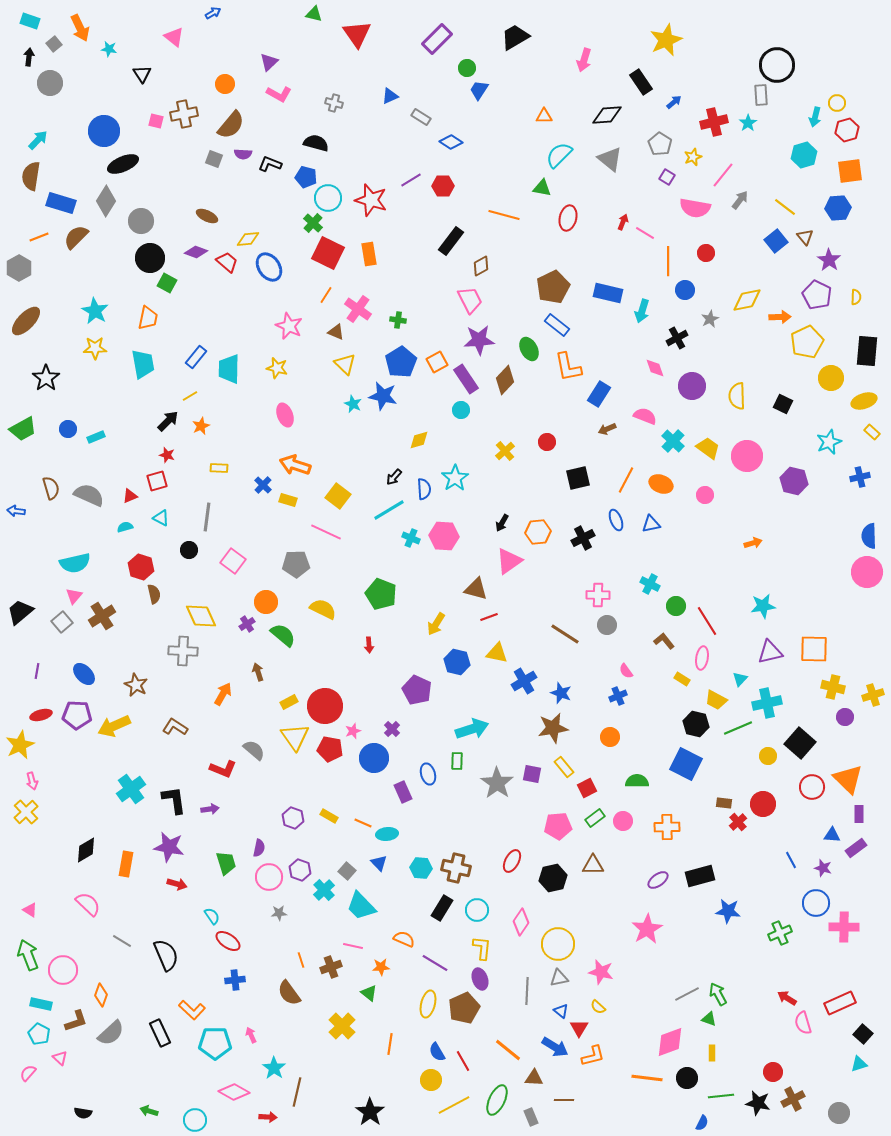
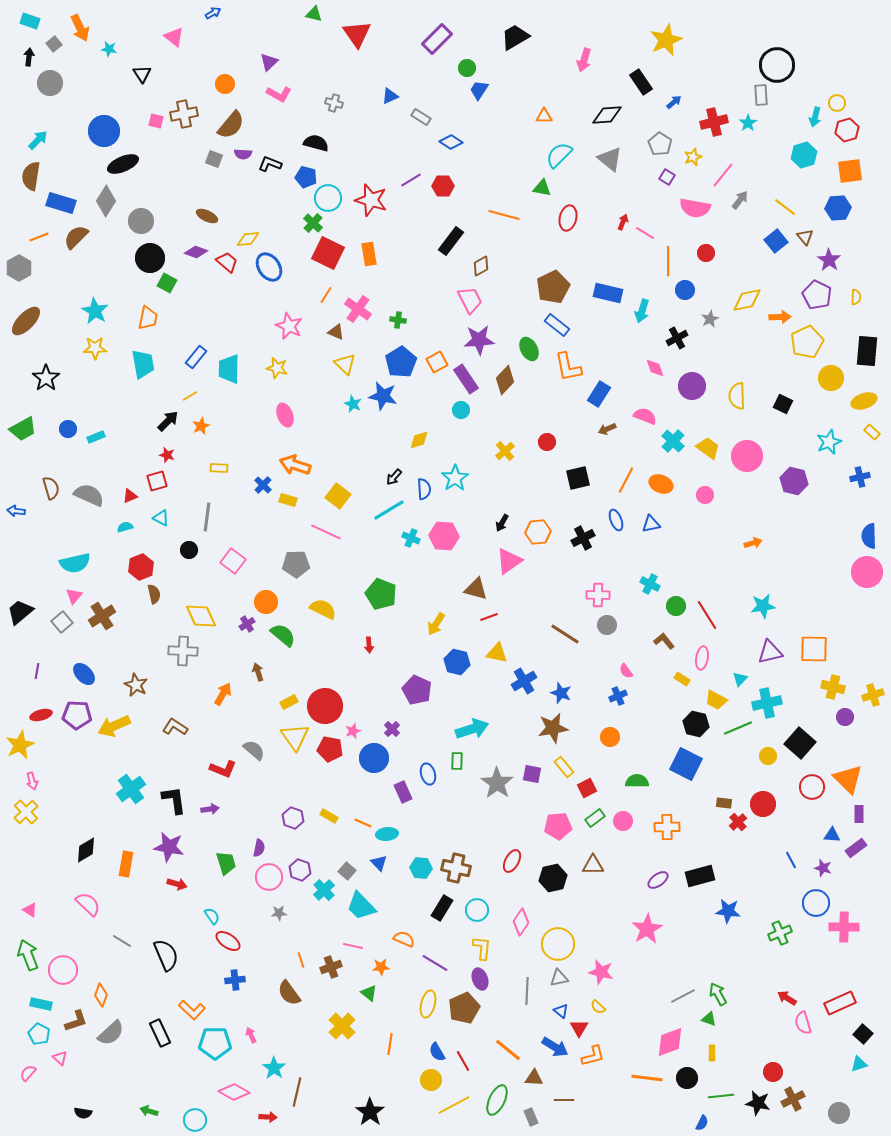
red hexagon at (141, 567): rotated 20 degrees clockwise
red line at (707, 621): moved 6 px up
gray line at (687, 994): moved 4 px left, 2 px down
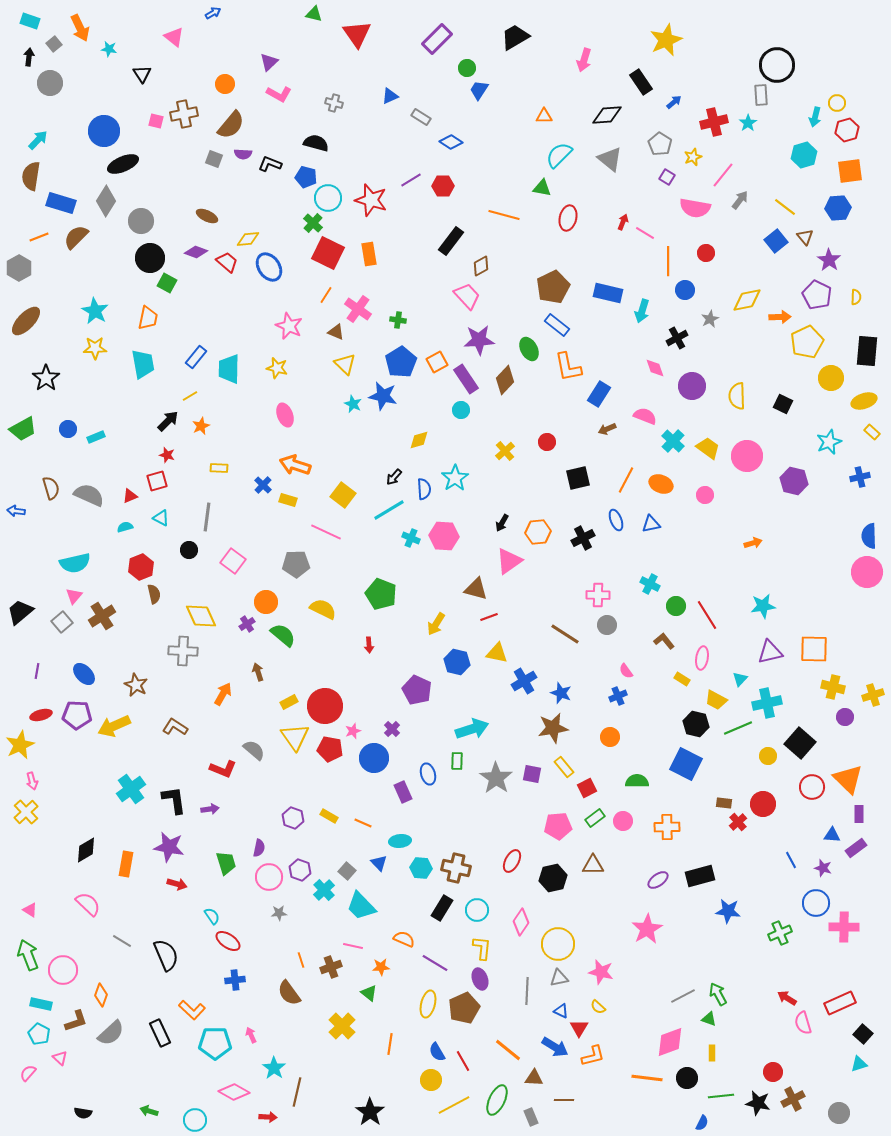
pink trapezoid at (470, 300): moved 3 px left, 4 px up; rotated 16 degrees counterclockwise
yellow square at (338, 496): moved 5 px right, 1 px up
gray star at (497, 783): moved 1 px left, 5 px up
cyan ellipse at (387, 834): moved 13 px right, 7 px down
blue triangle at (561, 1011): rotated 14 degrees counterclockwise
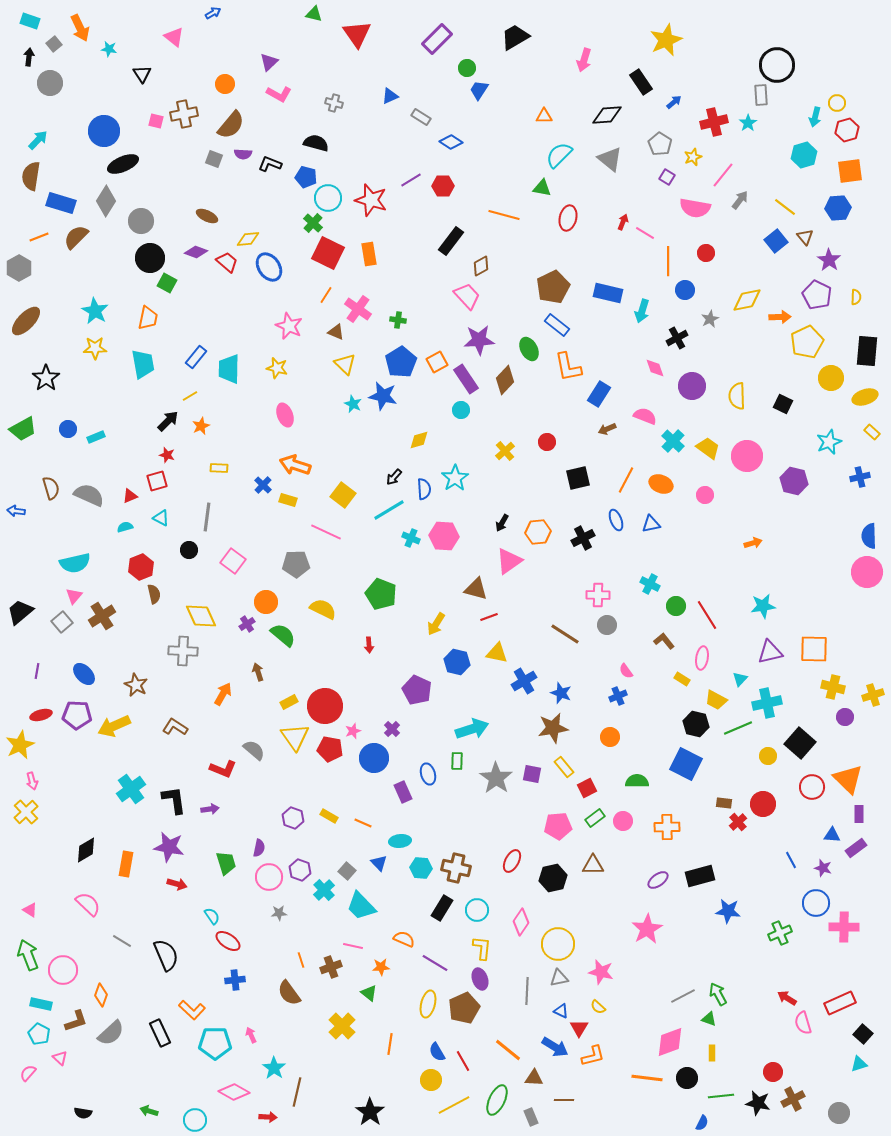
yellow ellipse at (864, 401): moved 1 px right, 4 px up
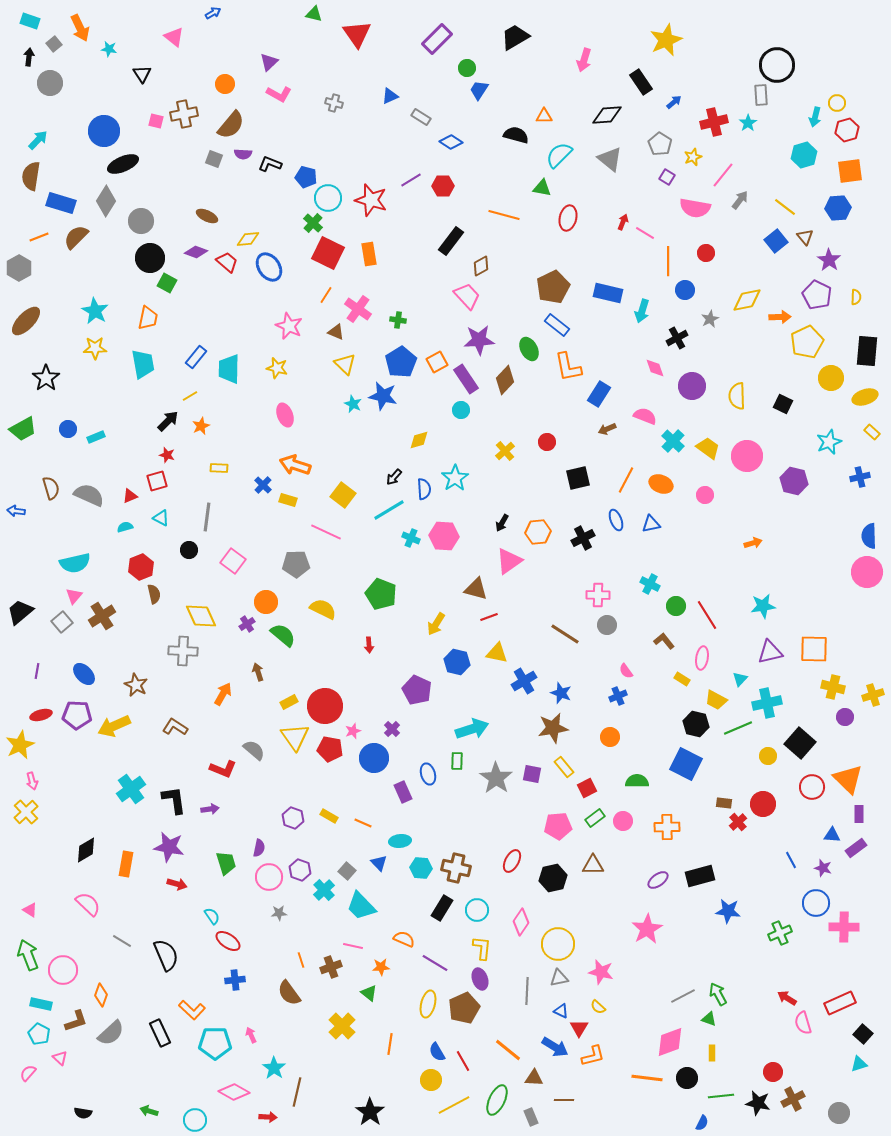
black semicircle at (316, 143): moved 200 px right, 8 px up
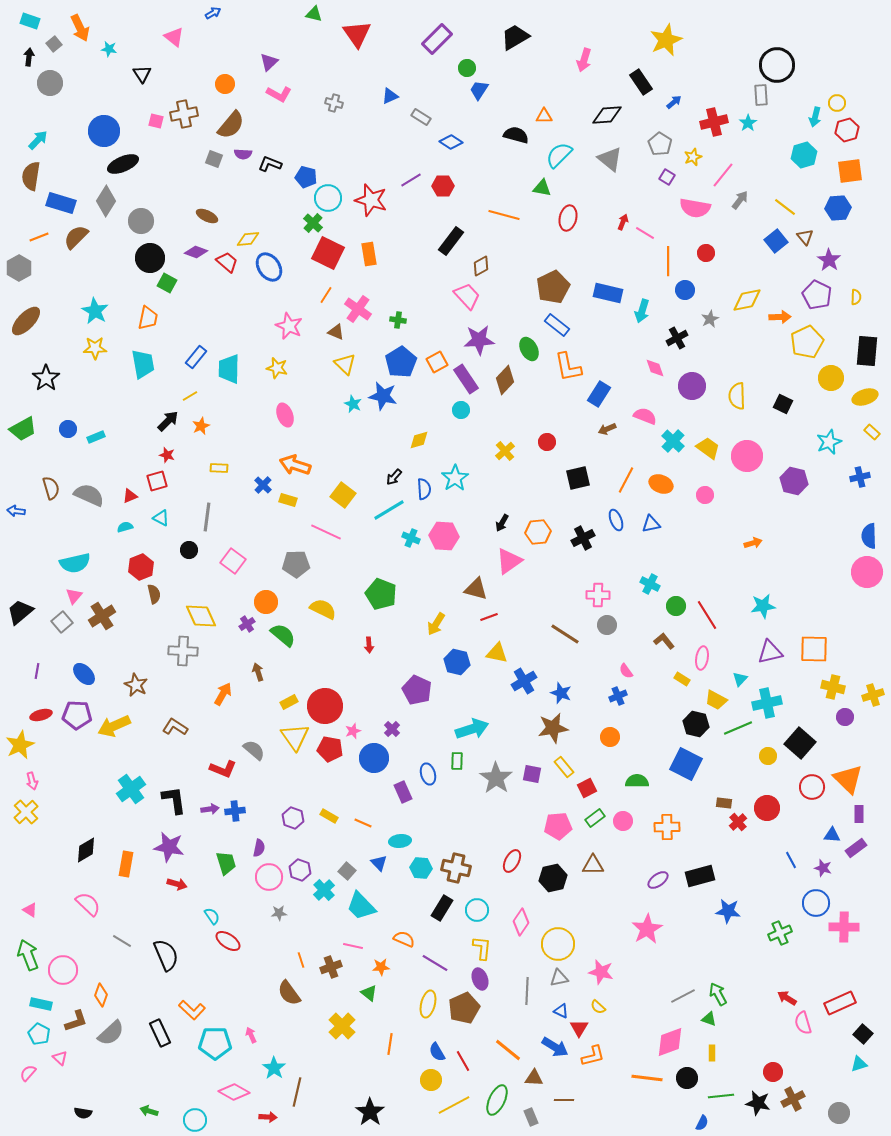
red circle at (763, 804): moved 4 px right, 4 px down
blue cross at (235, 980): moved 169 px up
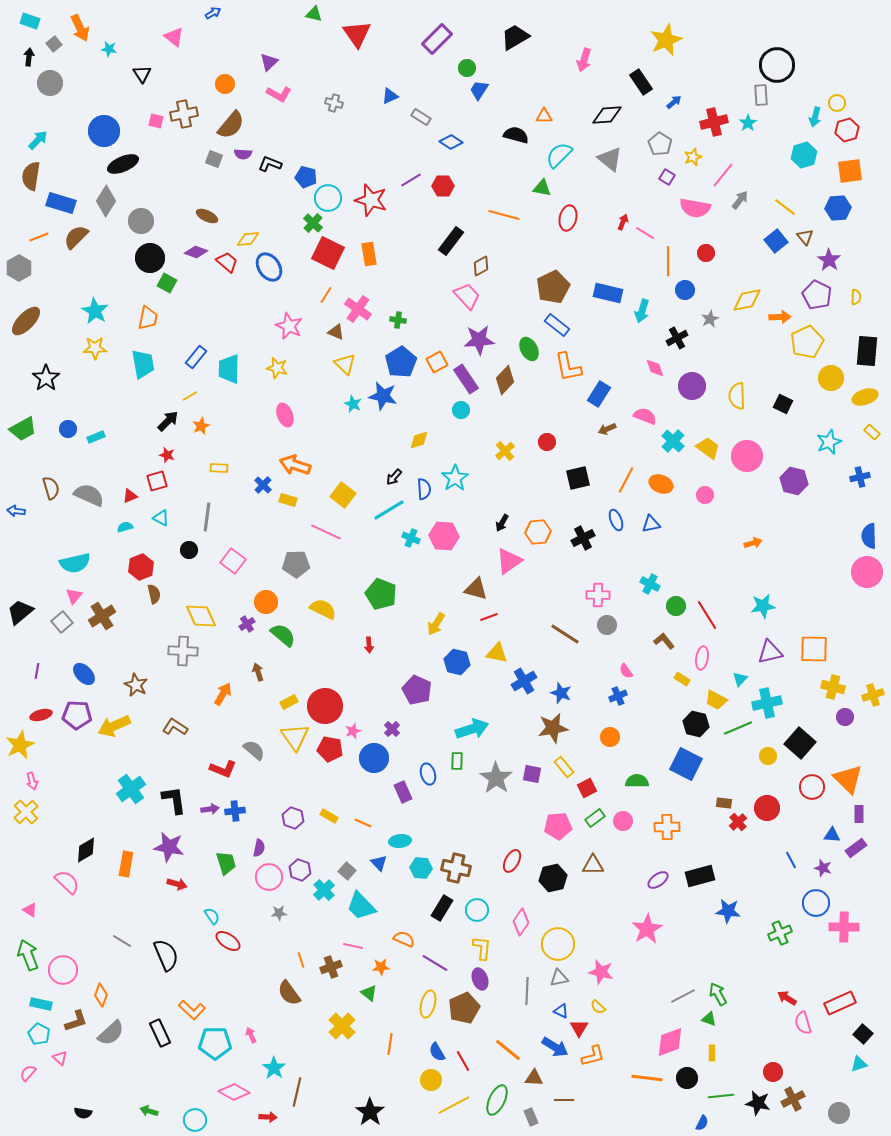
pink semicircle at (88, 904): moved 21 px left, 22 px up
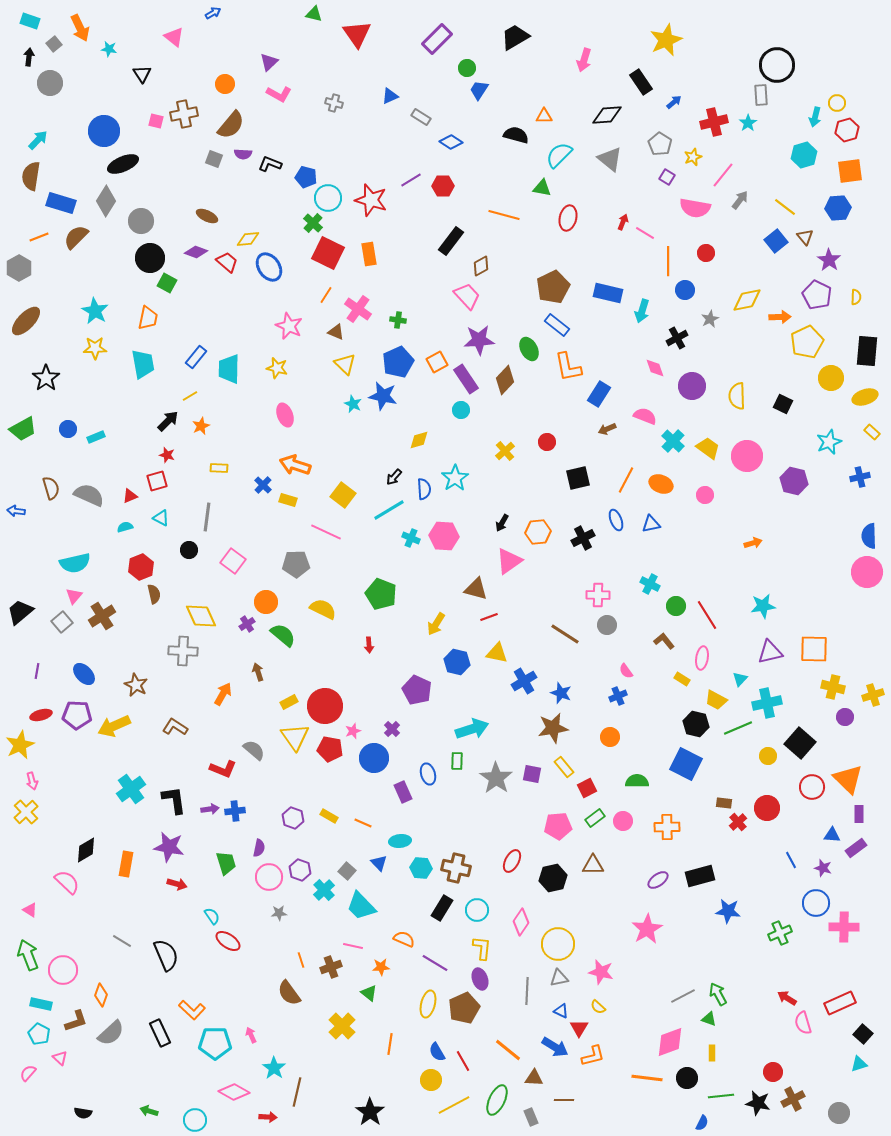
blue pentagon at (401, 362): moved 3 px left; rotated 8 degrees clockwise
